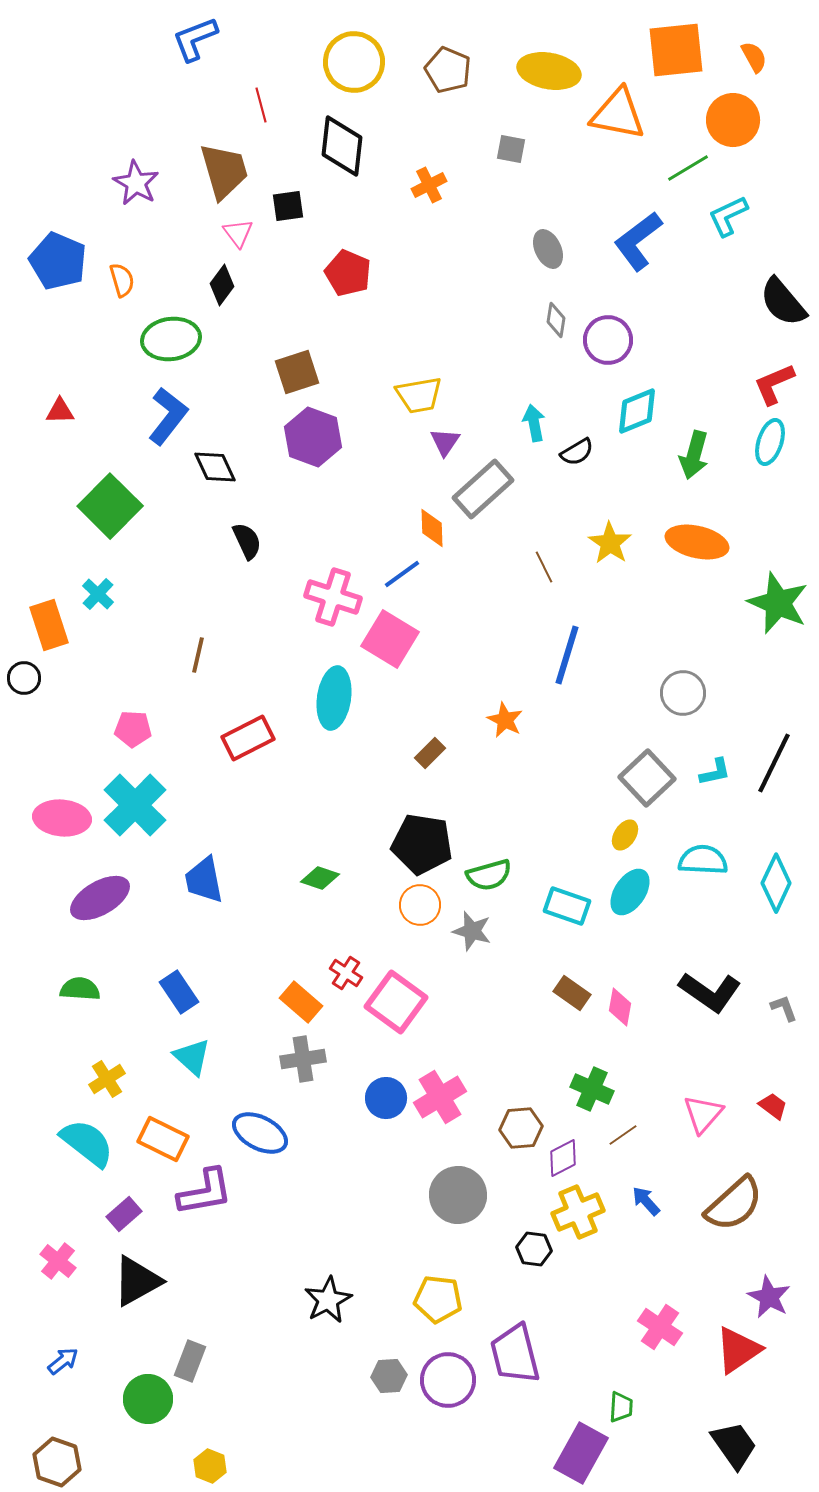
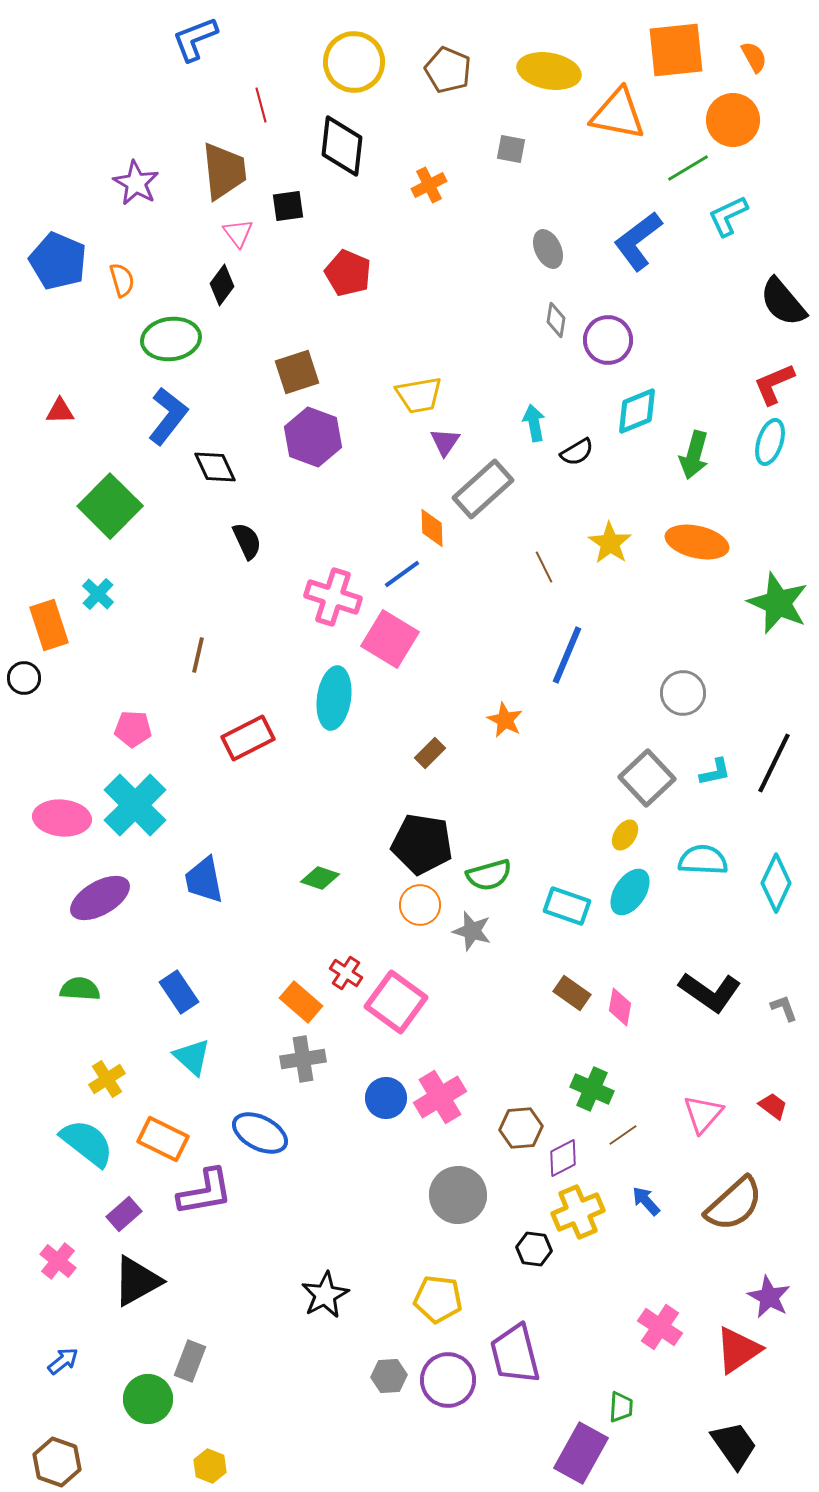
brown trapezoid at (224, 171): rotated 10 degrees clockwise
blue line at (567, 655): rotated 6 degrees clockwise
black star at (328, 1300): moved 3 px left, 5 px up
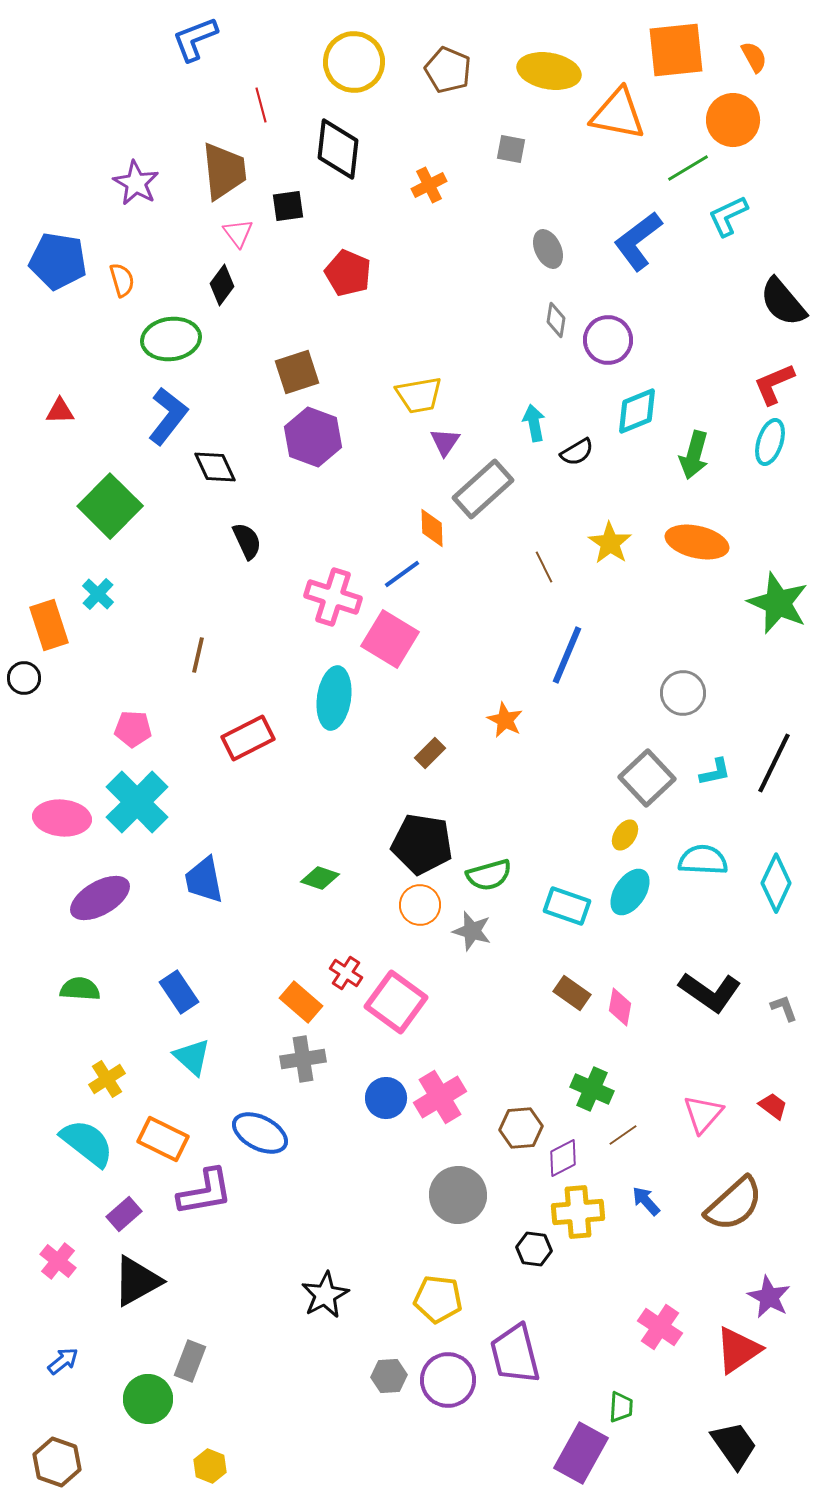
black diamond at (342, 146): moved 4 px left, 3 px down
blue pentagon at (58, 261): rotated 14 degrees counterclockwise
cyan cross at (135, 805): moved 2 px right, 3 px up
yellow cross at (578, 1212): rotated 18 degrees clockwise
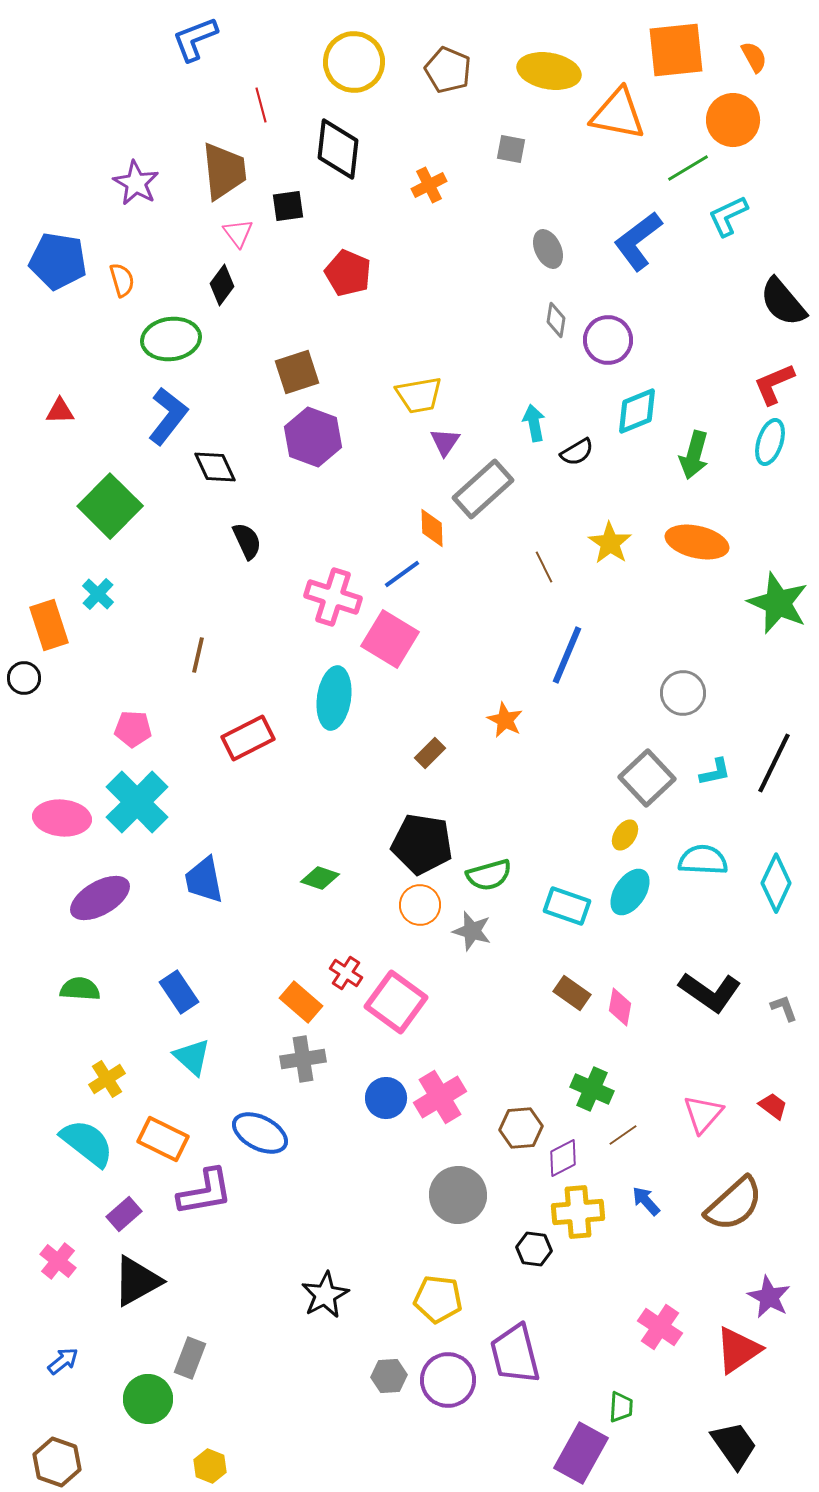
gray rectangle at (190, 1361): moved 3 px up
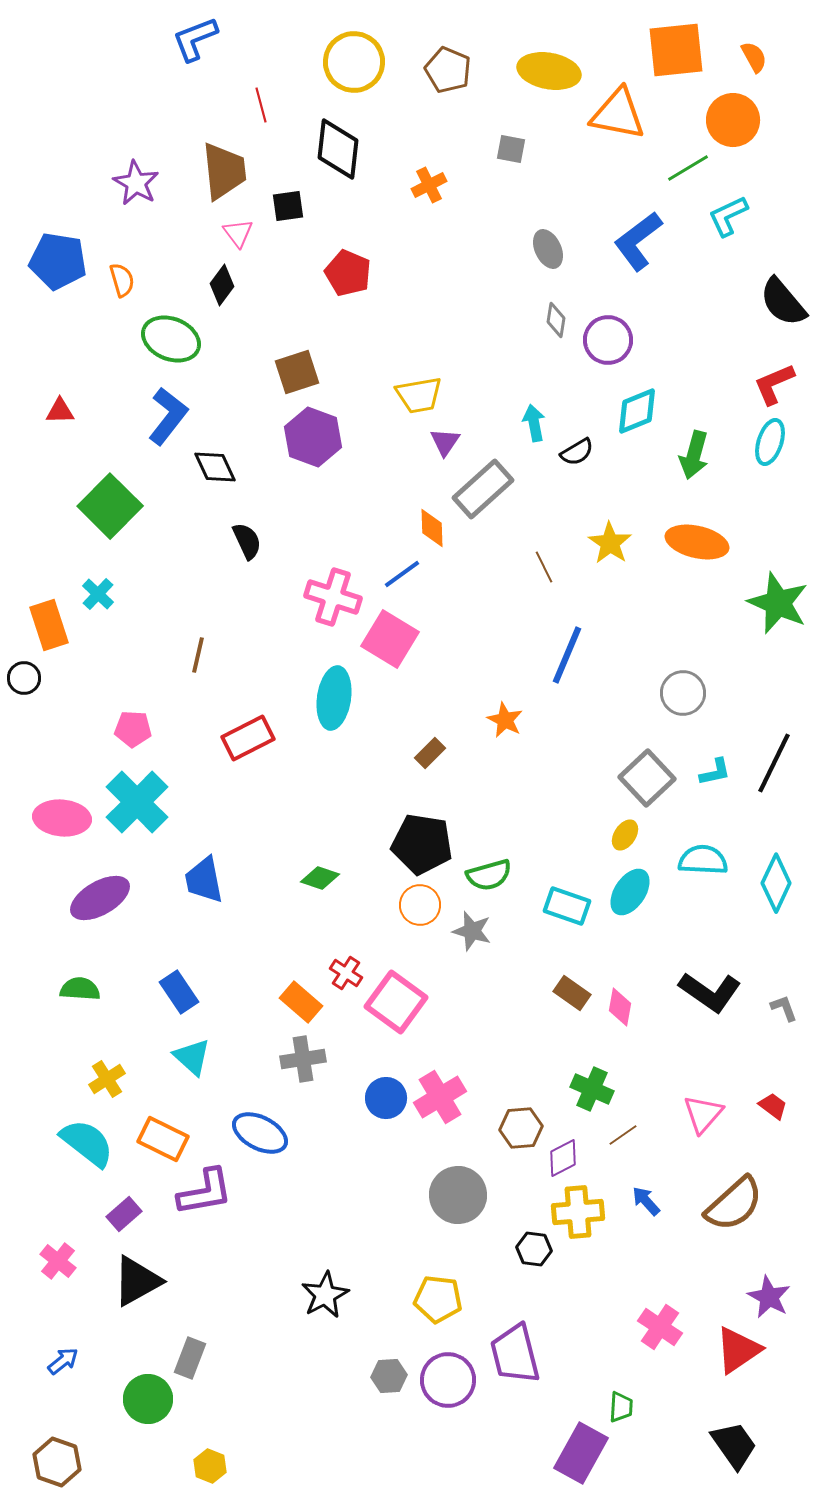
green ellipse at (171, 339): rotated 30 degrees clockwise
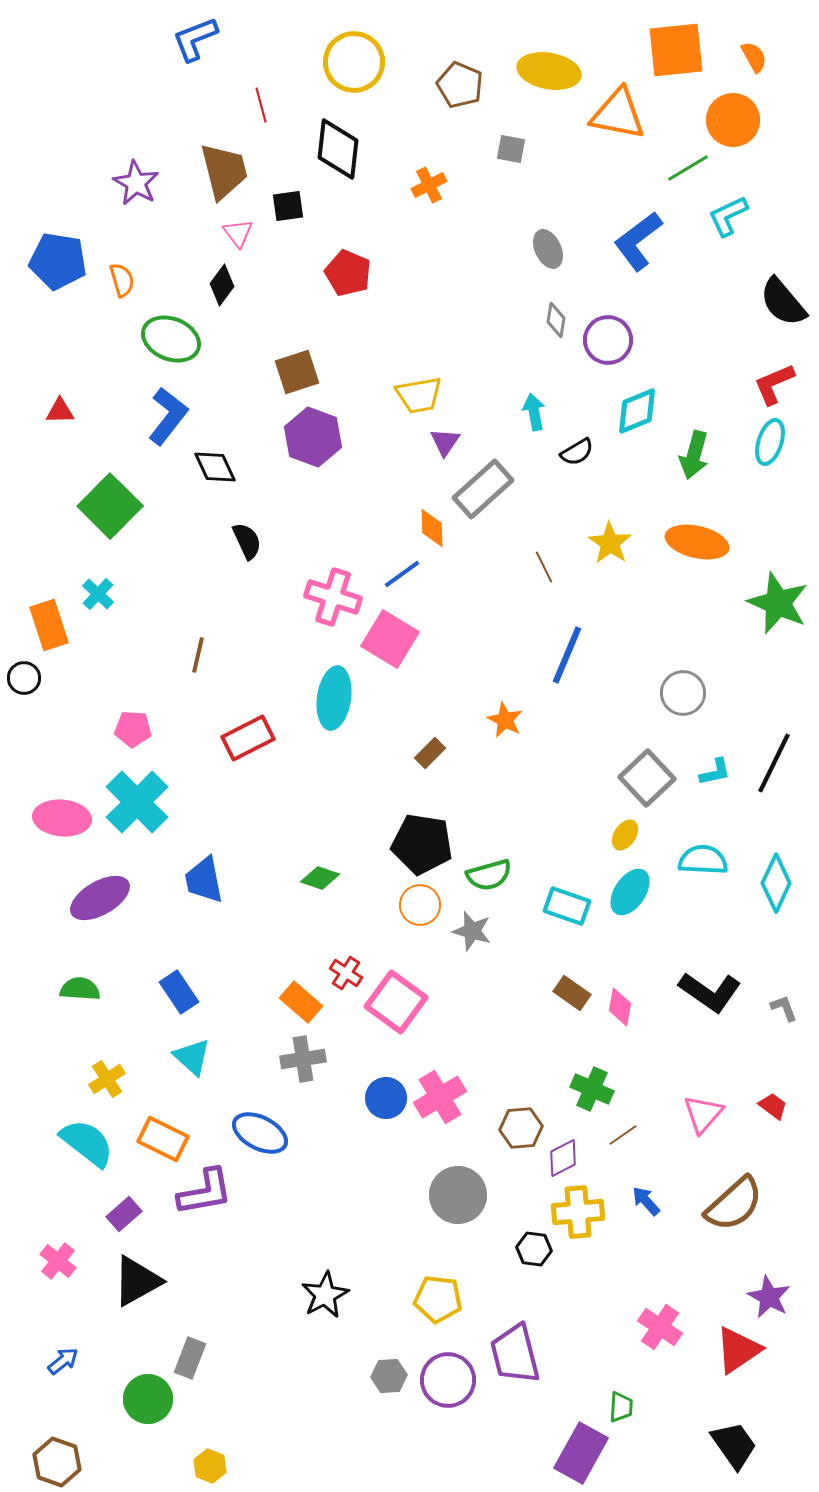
brown pentagon at (448, 70): moved 12 px right, 15 px down
brown trapezoid at (224, 171): rotated 8 degrees counterclockwise
cyan arrow at (534, 423): moved 11 px up
